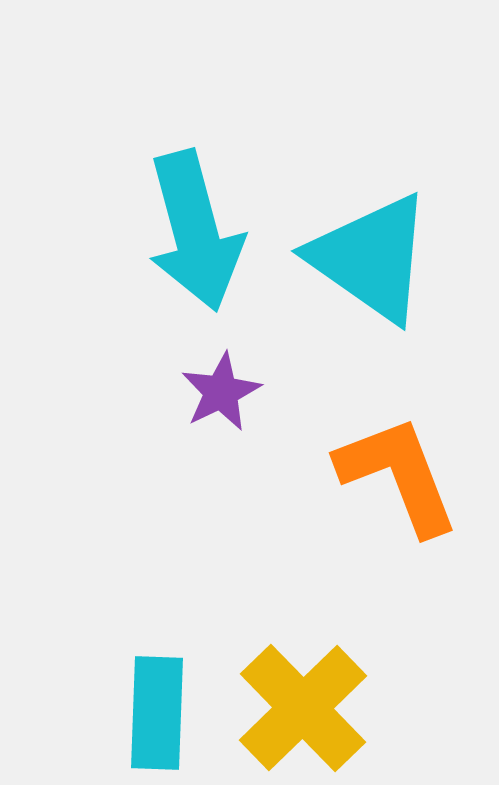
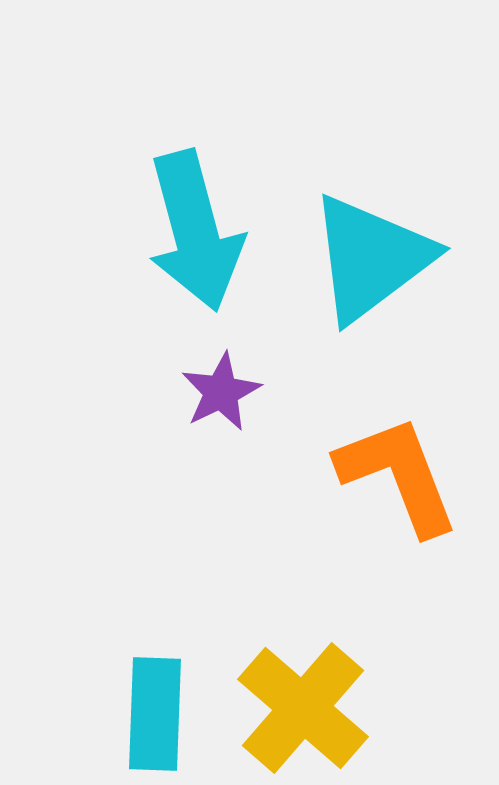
cyan triangle: rotated 48 degrees clockwise
yellow cross: rotated 5 degrees counterclockwise
cyan rectangle: moved 2 px left, 1 px down
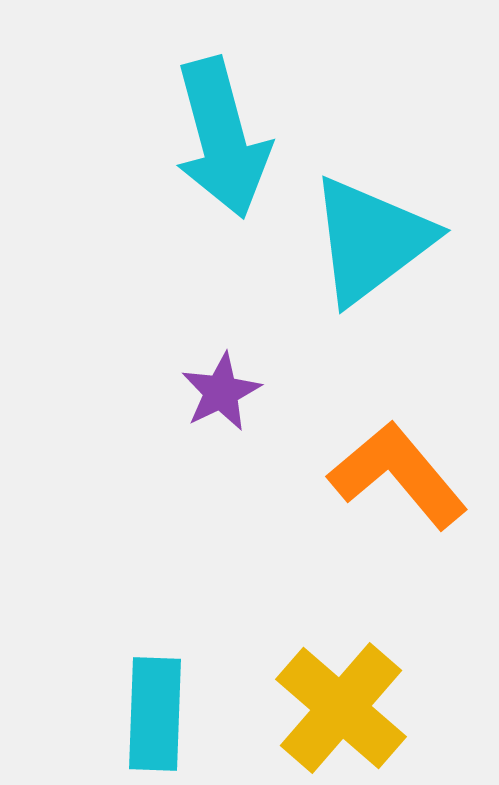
cyan arrow: moved 27 px right, 93 px up
cyan triangle: moved 18 px up
orange L-shape: rotated 19 degrees counterclockwise
yellow cross: moved 38 px right
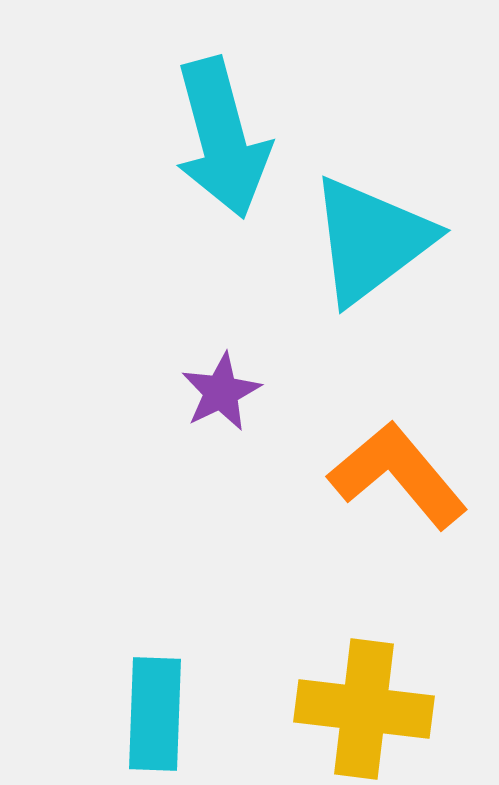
yellow cross: moved 23 px right, 1 px down; rotated 34 degrees counterclockwise
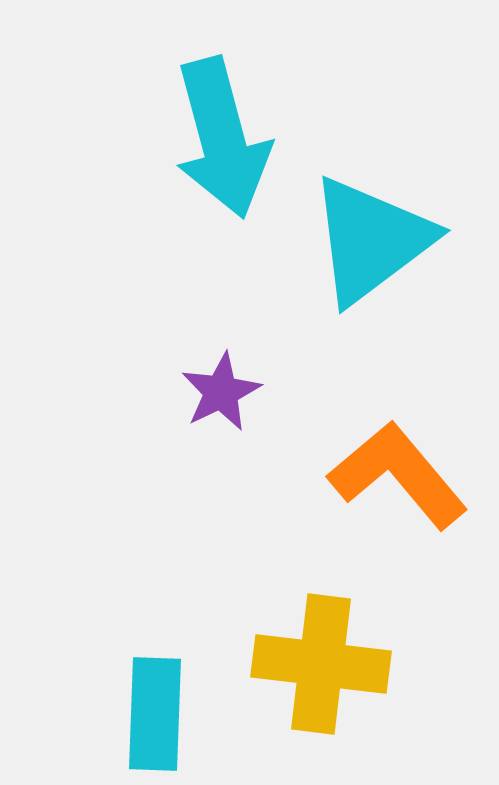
yellow cross: moved 43 px left, 45 px up
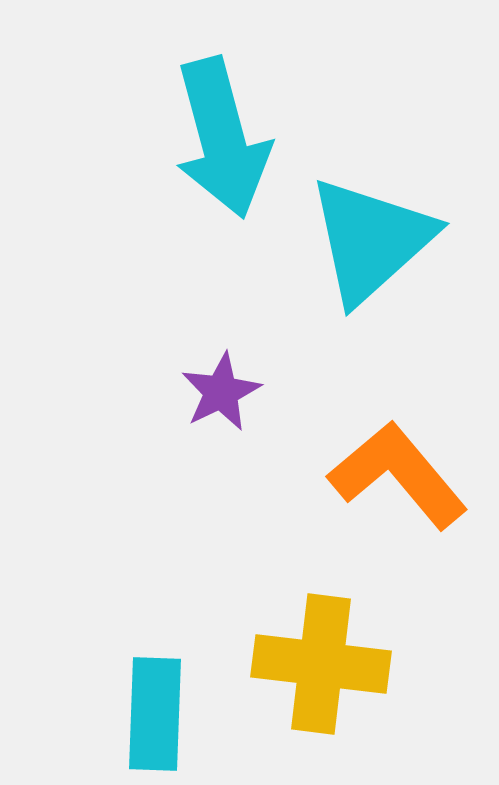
cyan triangle: rotated 5 degrees counterclockwise
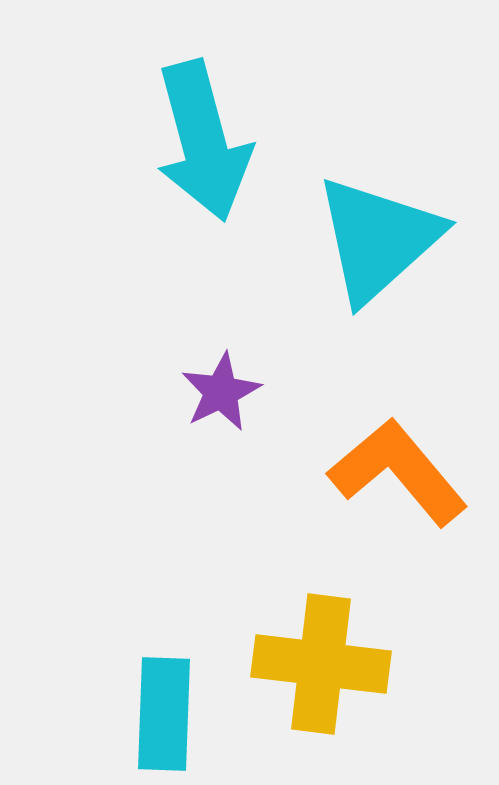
cyan arrow: moved 19 px left, 3 px down
cyan triangle: moved 7 px right, 1 px up
orange L-shape: moved 3 px up
cyan rectangle: moved 9 px right
